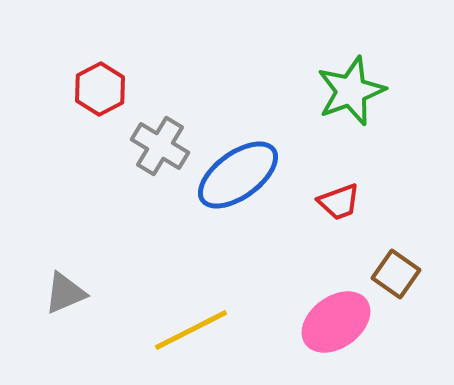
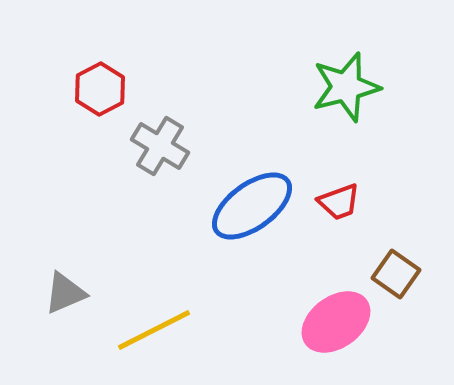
green star: moved 5 px left, 4 px up; rotated 6 degrees clockwise
blue ellipse: moved 14 px right, 31 px down
yellow line: moved 37 px left
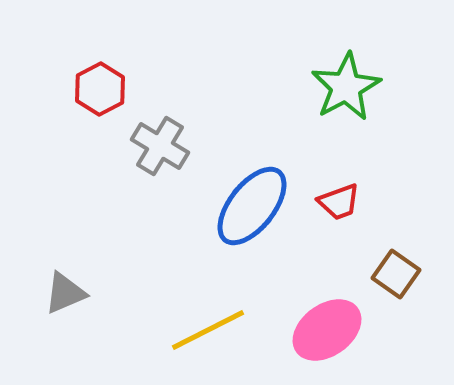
green star: rotated 14 degrees counterclockwise
blue ellipse: rotated 16 degrees counterclockwise
pink ellipse: moved 9 px left, 8 px down
yellow line: moved 54 px right
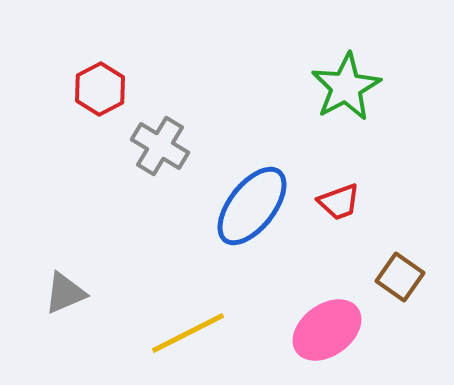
brown square: moved 4 px right, 3 px down
yellow line: moved 20 px left, 3 px down
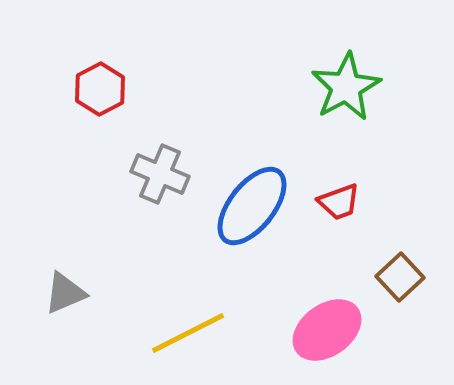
gray cross: moved 28 px down; rotated 8 degrees counterclockwise
brown square: rotated 12 degrees clockwise
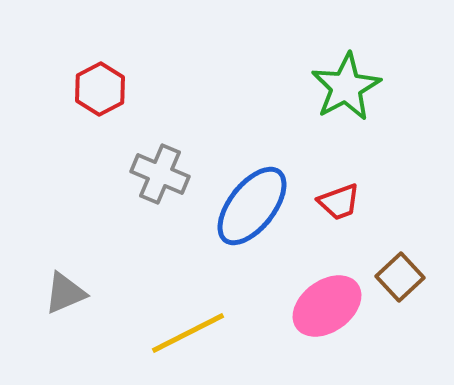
pink ellipse: moved 24 px up
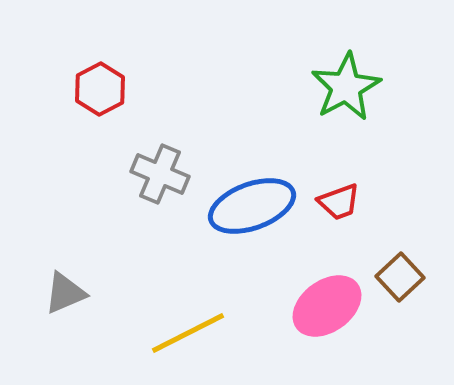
blue ellipse: rotated 32 degrees clockwise
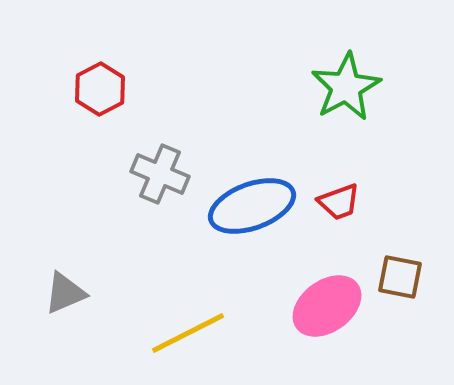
brown square: rotated 36 degrees counterclockwise
